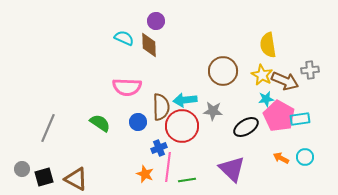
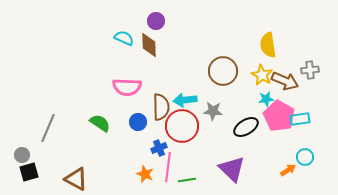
orange arrow: moved 7 px right, 12 px down; rotated 119 degrees clockwise
gray circle: moved 14 px up
black square: moved 15 px left, 5 px up
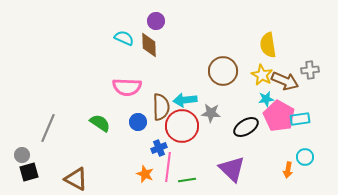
gray star: moved 2 px left, 2 px down
orange arrow: rotated 133 degrees clockwise
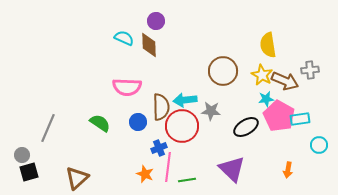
gray star: moved 2 px up
cyan circle: moved 14 px right, 12 px up
brown triangle: moved 1 px right, 1 px up; rotated 50 degrees clockwise
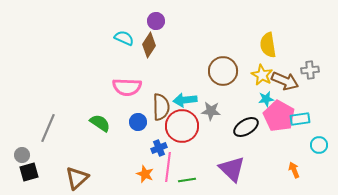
brown diamond: rotated 35 degrees clockwise
orange arrow: moved 6 px right; rotated 147 degrees clockwise
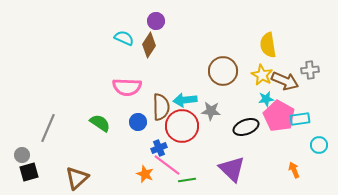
black ellipse: rotated 10 degrees clockwise
pink line: moved 1 px left, 2 px up; rotated 60 degrees counterclockwise
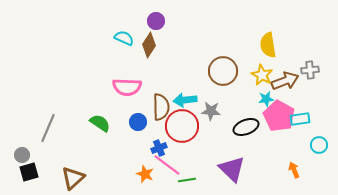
brown arrow: rotated 44 degrees counterclockwise
brown triangle: moved 4 px left
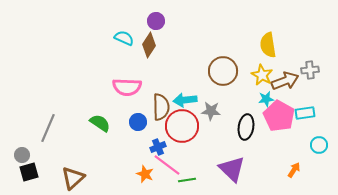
cyan rectangle: moved 5 px right, 6 px up
black ellipse: rotated 60 degrees counterclockwise
blue cross: moved 1 px left, 1 px up
orange arrow: rotated 56 degrees clockwise
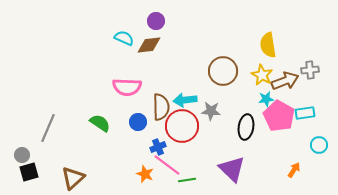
brown diamond: rotated 50 degrees clockwise
